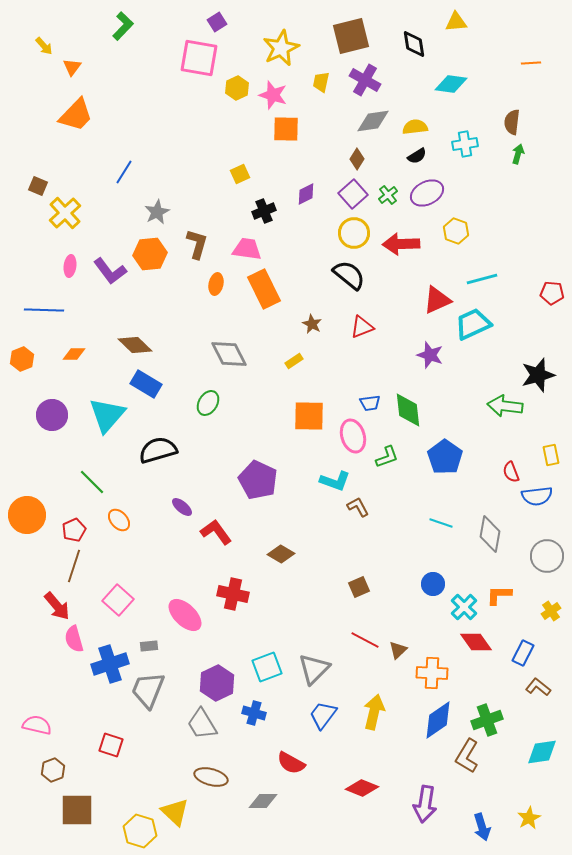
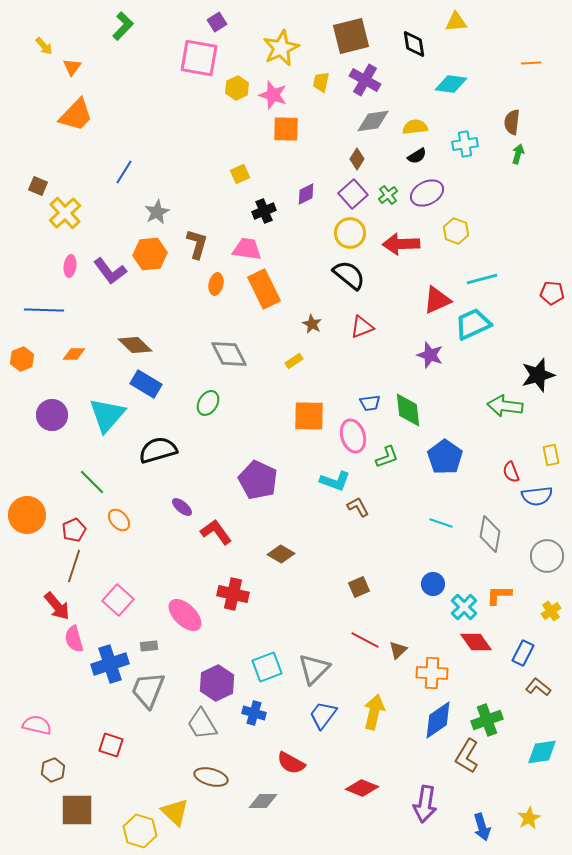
yellow circle at (354, 233): moved 4 px left
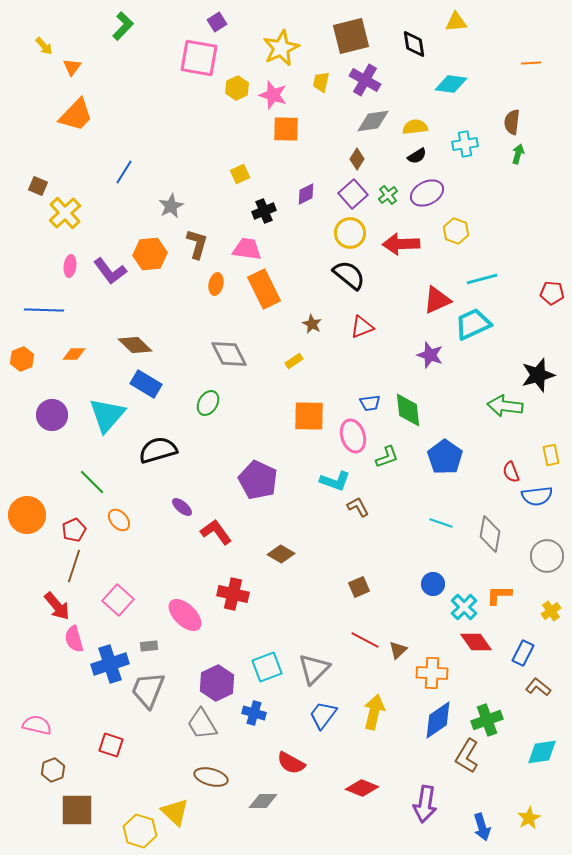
gray star at (157, 212): moved 14 px right, 6 px up
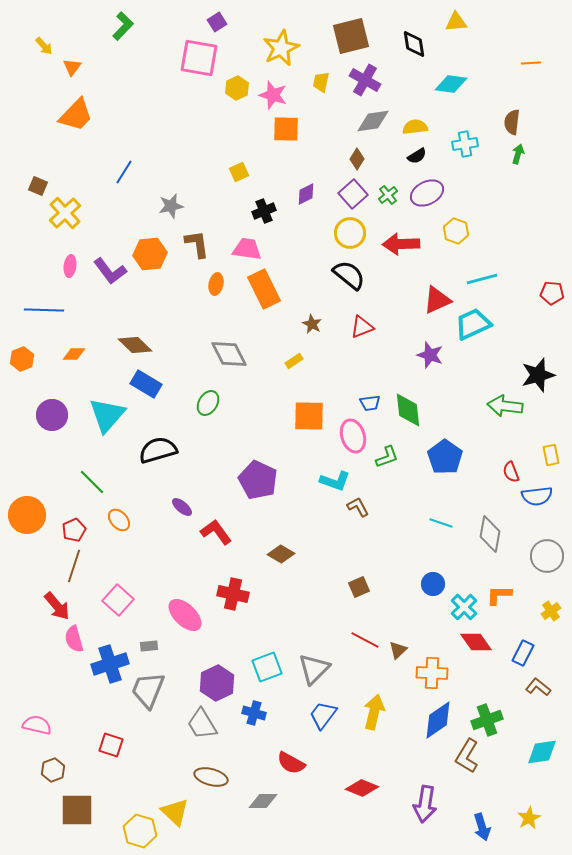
yellow square at (240, 174): moved 1 px left, 2 px up
gray star at (171, 206): rotated 15 degrees clockwise
brown L-shape at (197, 244): rotated 24 degrees counterclockwise
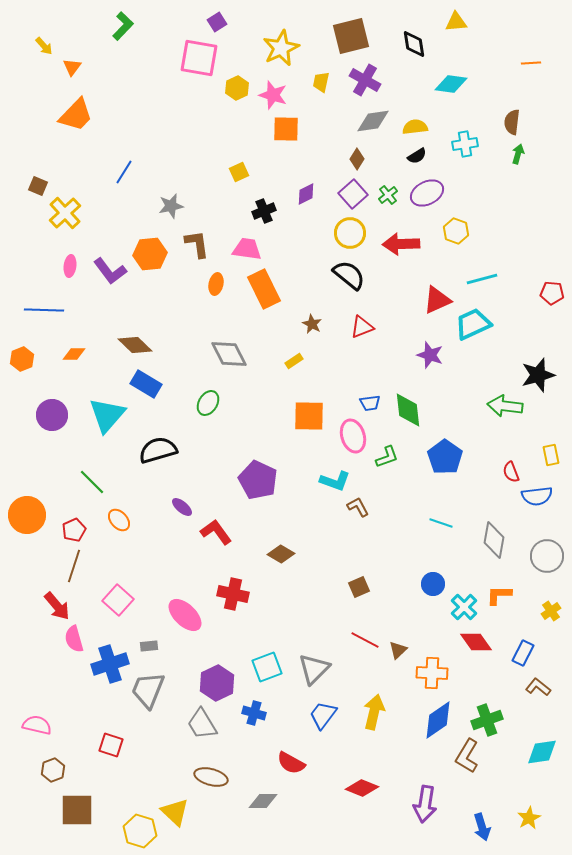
gray diamond at (490, 534): moved 4 px right, 6 px down
